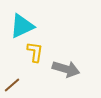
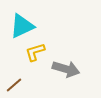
yellow L-shape: rotated 115 degrees counterclockwise
brown line: moved 2 px right
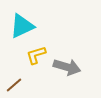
yellow L-shape: moved 1 px right, 3 px down
gray arrow: moved 1 px right, 2 px up
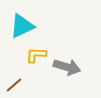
yellow L-shape: rotated 20 degrees clockwise
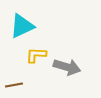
brown line: rotated 30 degrees clockwise
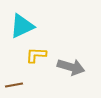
gray arrow: moved 4 px right
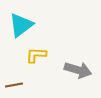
cyan triangle: moved 1 px left, 1 px up; rotated 12 degrees counterclockwise
gray arrow: moved 7 px right, 3 px down
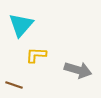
cyan triangle: rotated 12 degrees counterclockwise
brown line: rotated 30 degrees clockwise
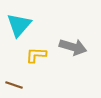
cyan triangle: moved 2 px left
gray arrow: moved 5 px left, 23 px up
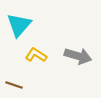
gray arrow: moved 5 px right, 9 px down
yellow L-shape: rotated 30 degrees clockwise
